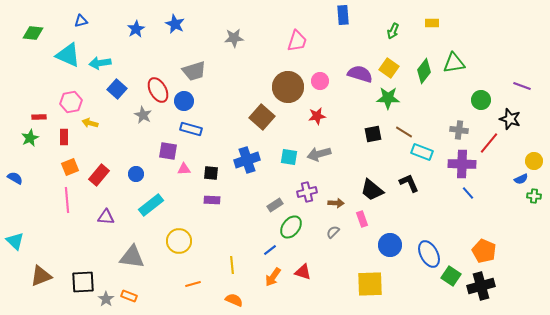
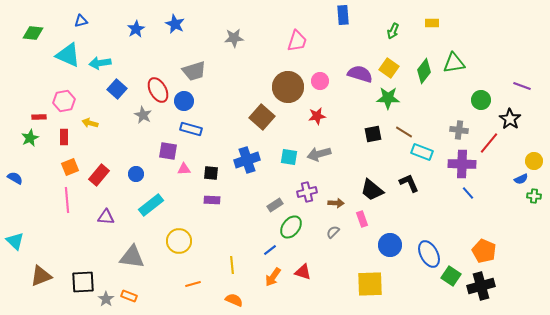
pink hexagon at (71, 102): moved 7 px left, 1 px up
black star at (510, 119): rotated 15 degrees clockwise
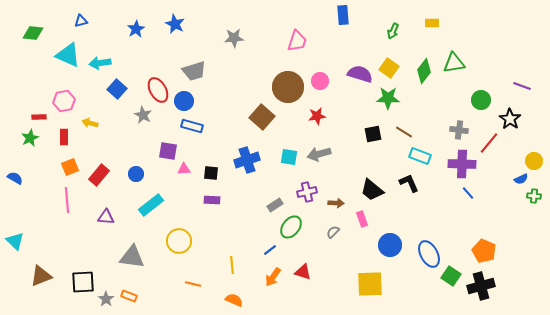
blue rectangle at (191, 129): moved 1 px right, 3 px up
cyan rectangle at (422, 152): moved 2 px left, 4 px down
orange line at (193, 284): rotated 28 degrees clockwise
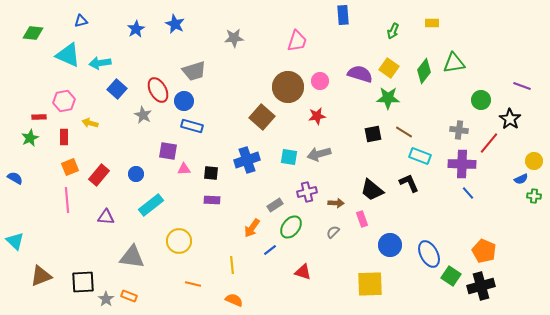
orange arrow at (273, 277): moved 21 px left, 49 px up
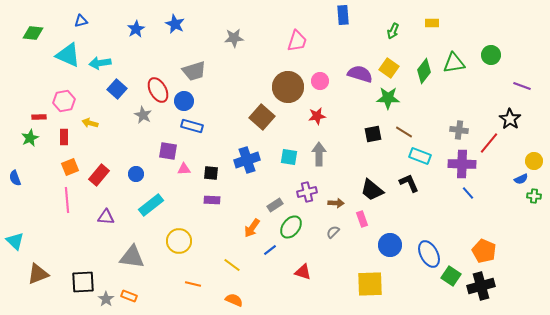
green circle at (481, 100): moved 10 px right, 45 px up
gray arrow at (319, 154): rotated 105 degrees clockwise
blue semicircle at (15, 178): rotated 140 degrees counterclockwise
yellow line at (232, 265): rotated 48 degrees counterclockwise
brown triangle at (41, 276): moved 3 px left, 2 px up
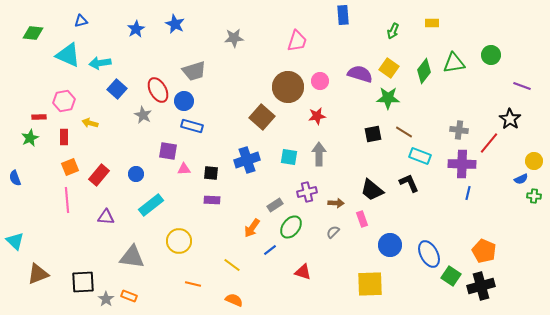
blue line at (468, 193): rotated 56 degrees clockwise
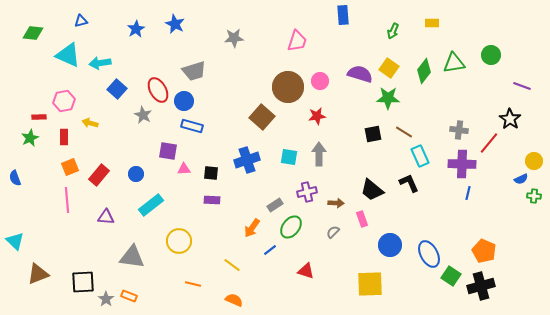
cyan rectangle at (420, 156): rotated 45 degrees clockwise
red triangle at (303, 272): moved 3 px right, 1 px up
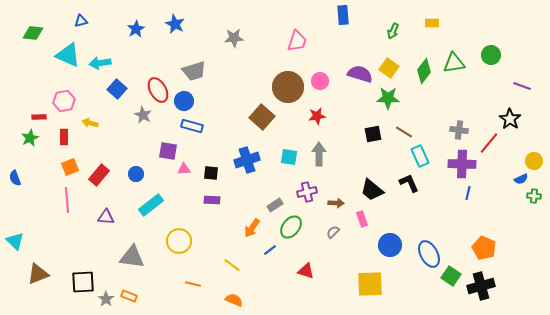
orange pentagon at (484, 251): moved 3 px up
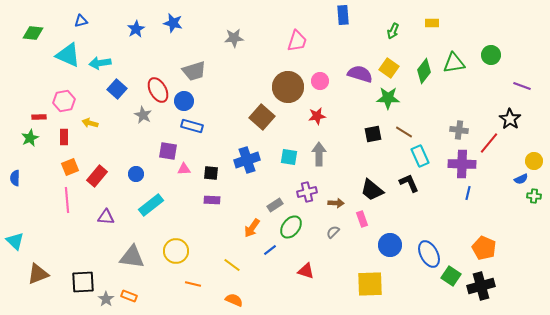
blue star at (175, 24): moved 2 px left, 1 px up; rotated 12 degrees counterclockwise
red rectangle at (99, 175): moved 2 px left, 1 px down
blue semicircle at (15, 178): rotated 21 degrees clockwise
yellow circle at (179, 241): moved 3 px left, 10 px down
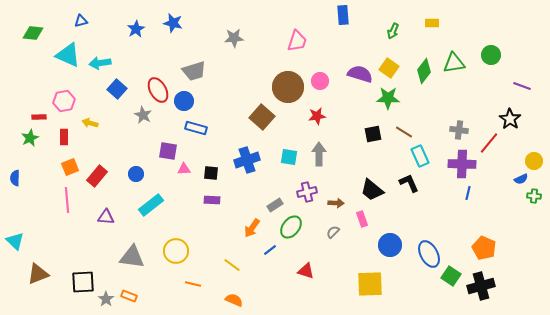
blue rectangle at (192, 126): moved 4 px right, 2 px down
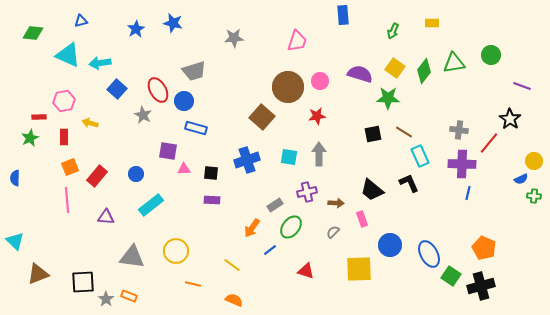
yellow square at (389, 68): moved 6 px right
yellow square at (370, 284): moved 11 px left, 15 px up
